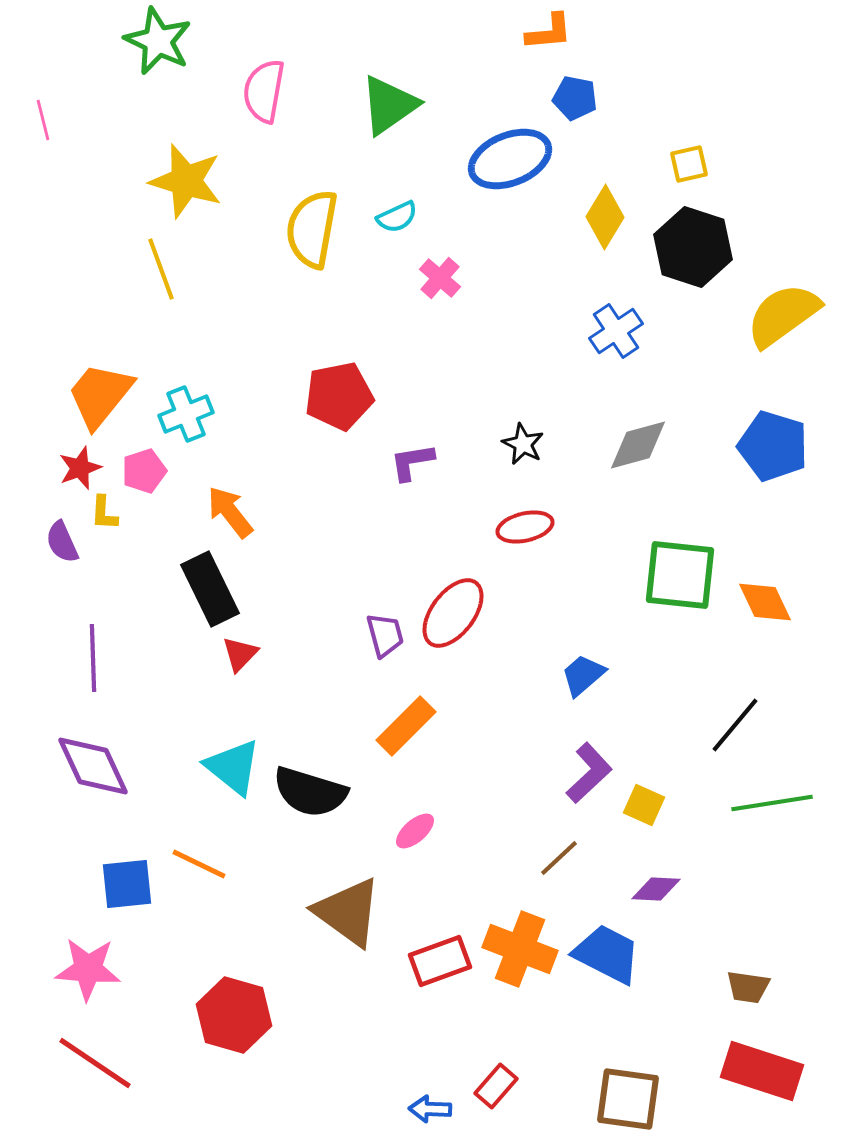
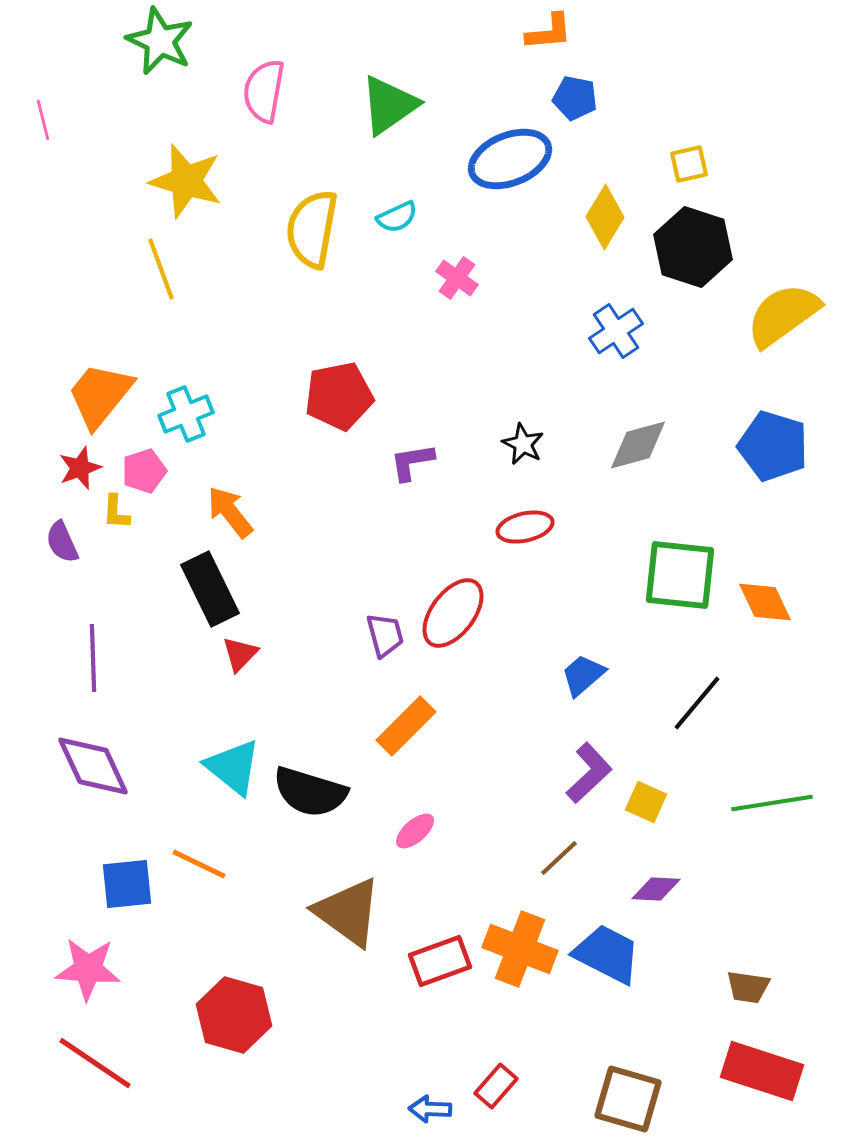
green star at (158, 41): moved 2 px right
pink cross at (440, 278): moved 17 px right; rotated 6 degrees counterclockwise
yellow L-shape at (104, 513): moved 12 px right, 1 px up
black line at (735, 725): moved 38 px left, 22 px up
yellow square at (644, 805): moved 2 px right, 3 px up
brown square at (628, 1099): rotated 8 degrees clockwise
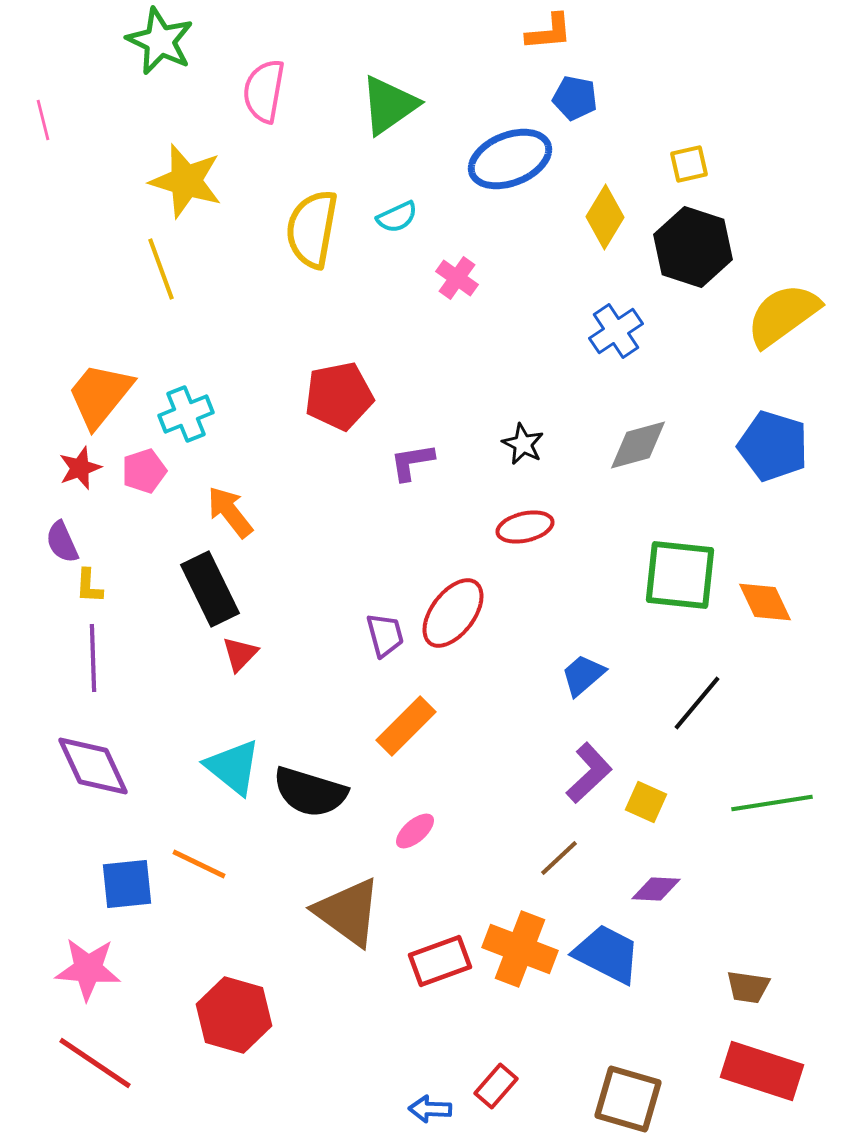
yellow L-shape at (116, 512): moved 27 px left, 74 px down
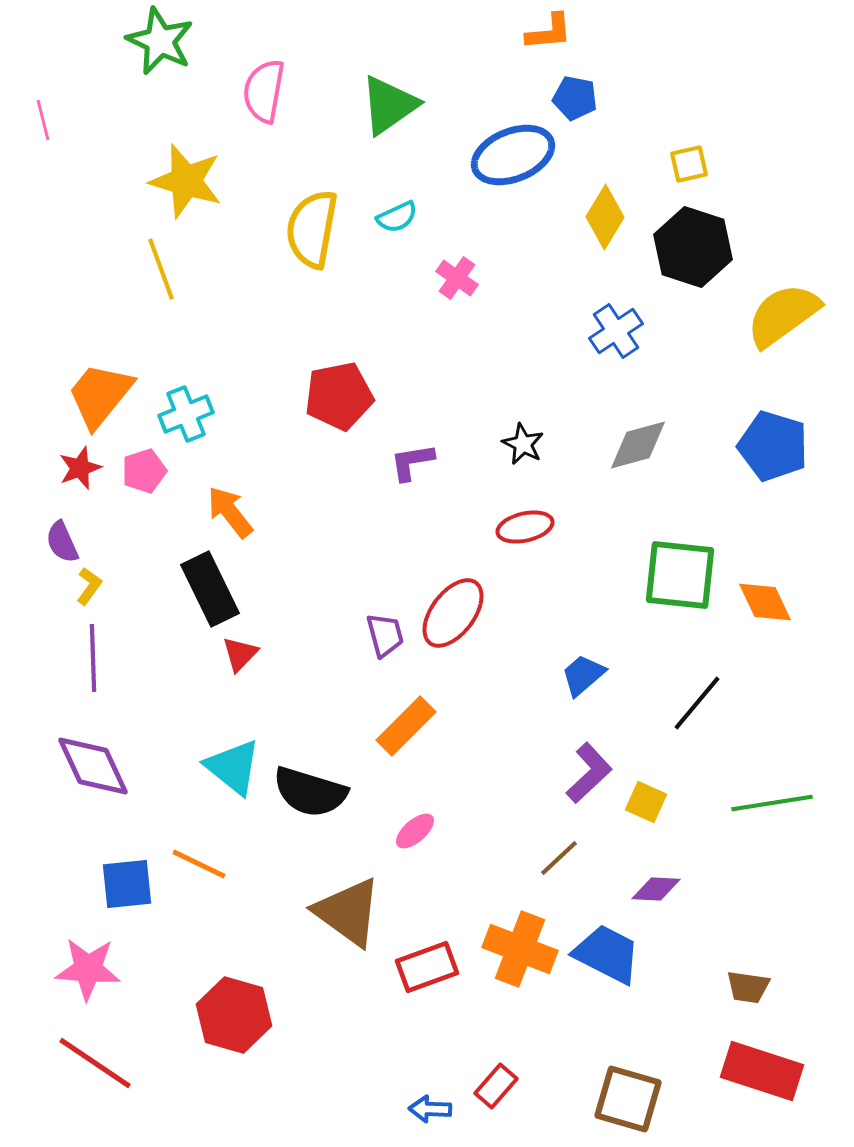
blue ellipse at (510, 159): moved 3 px right, 4 px up
yellow L-shape at (89, 586): rotated 147 degrees counterclockwise
red rectangle at (440, 961): moved 13 px left, 6 px down
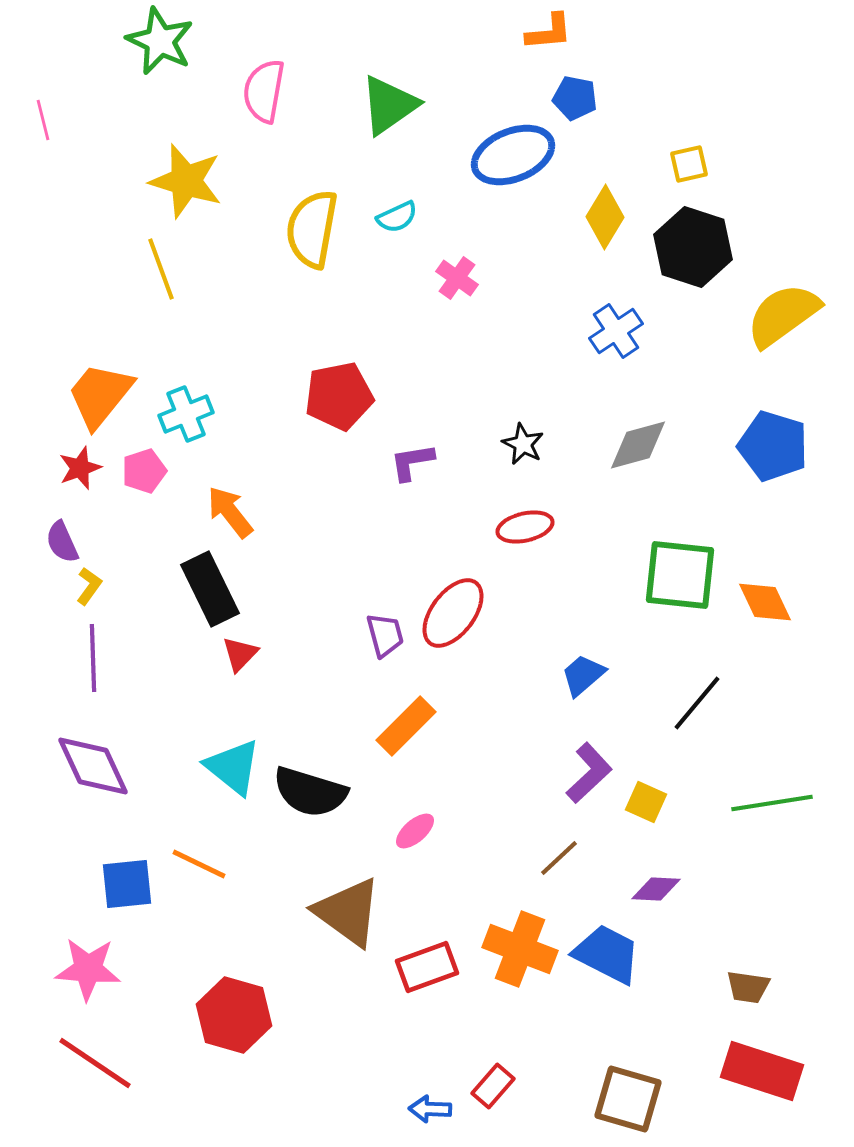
red rectangle at (496, 1086): moved 3 px left
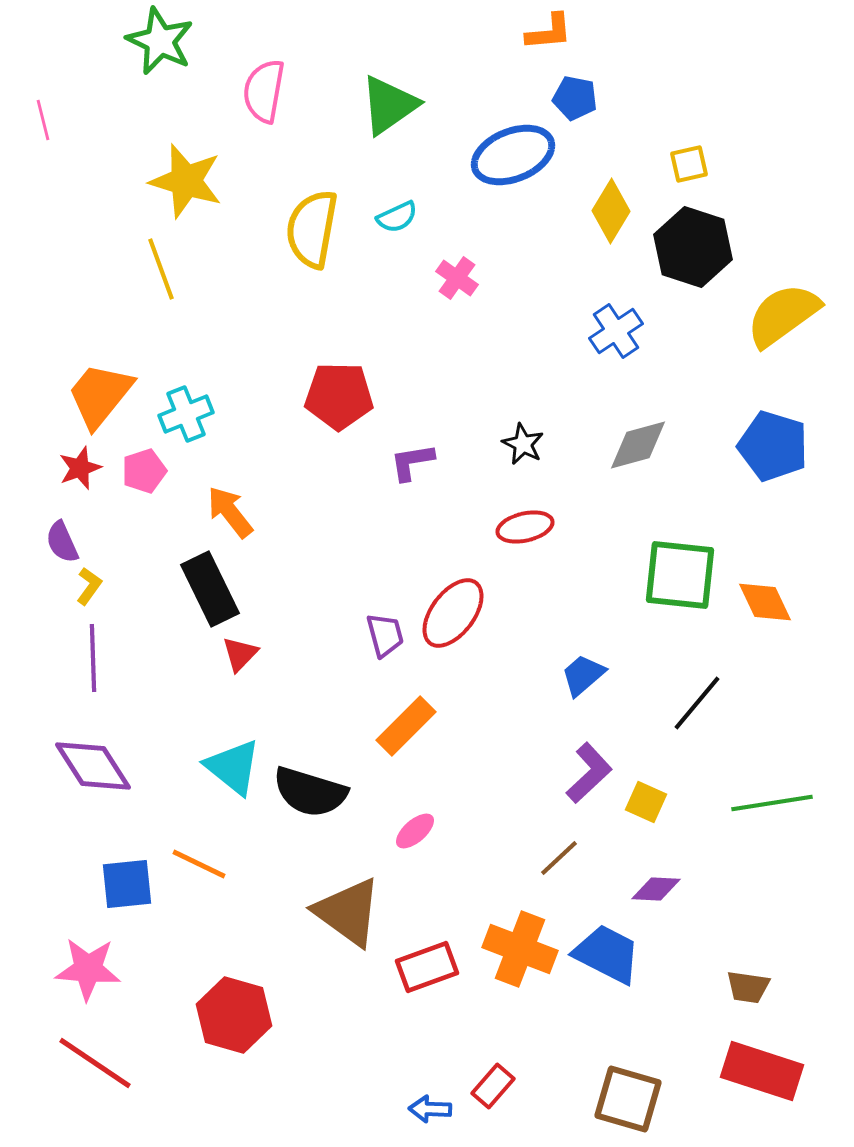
yellow diamond at (605, 217): moved 6 px right, 6 px up
red pentagon at (339, 396): rotated 12 degrees clockwise
purple diamond at (93, 766): rotated 8 degrees counterclockwise
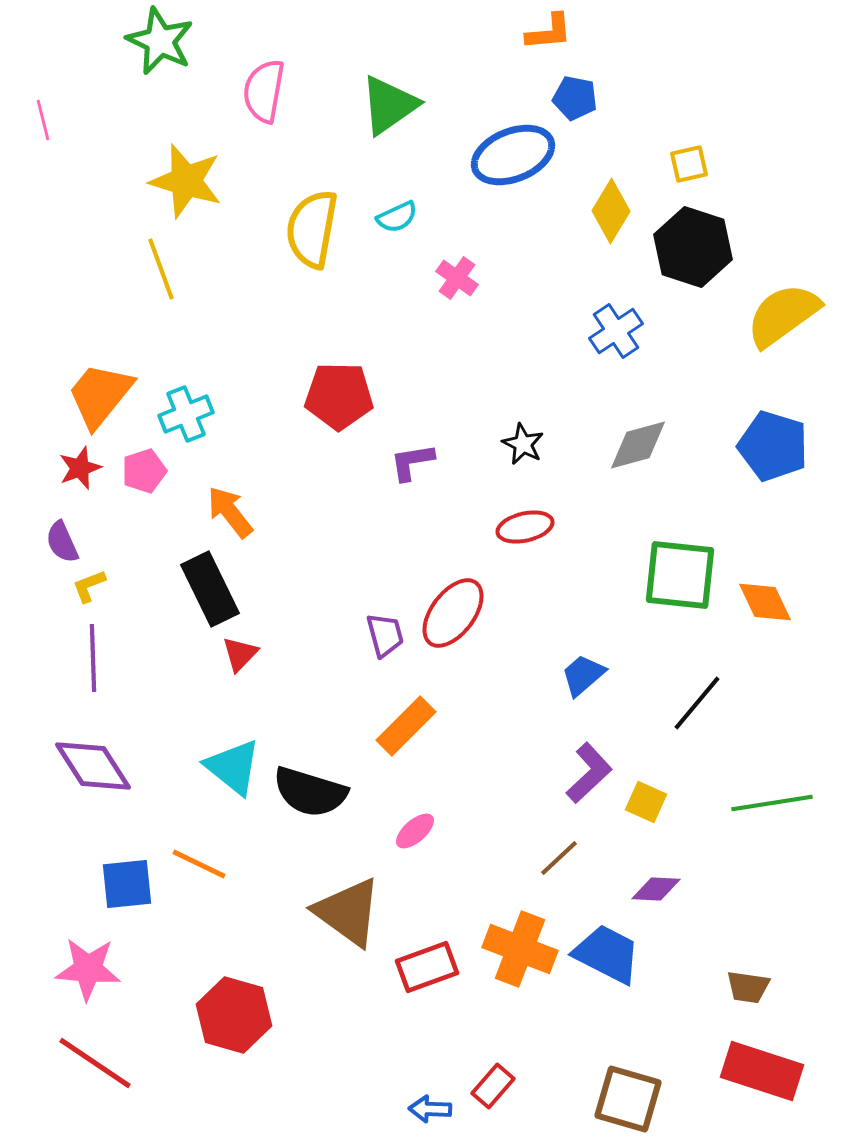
yellow L-shape at (89, 586): rotated 147 degrees counterclockwise
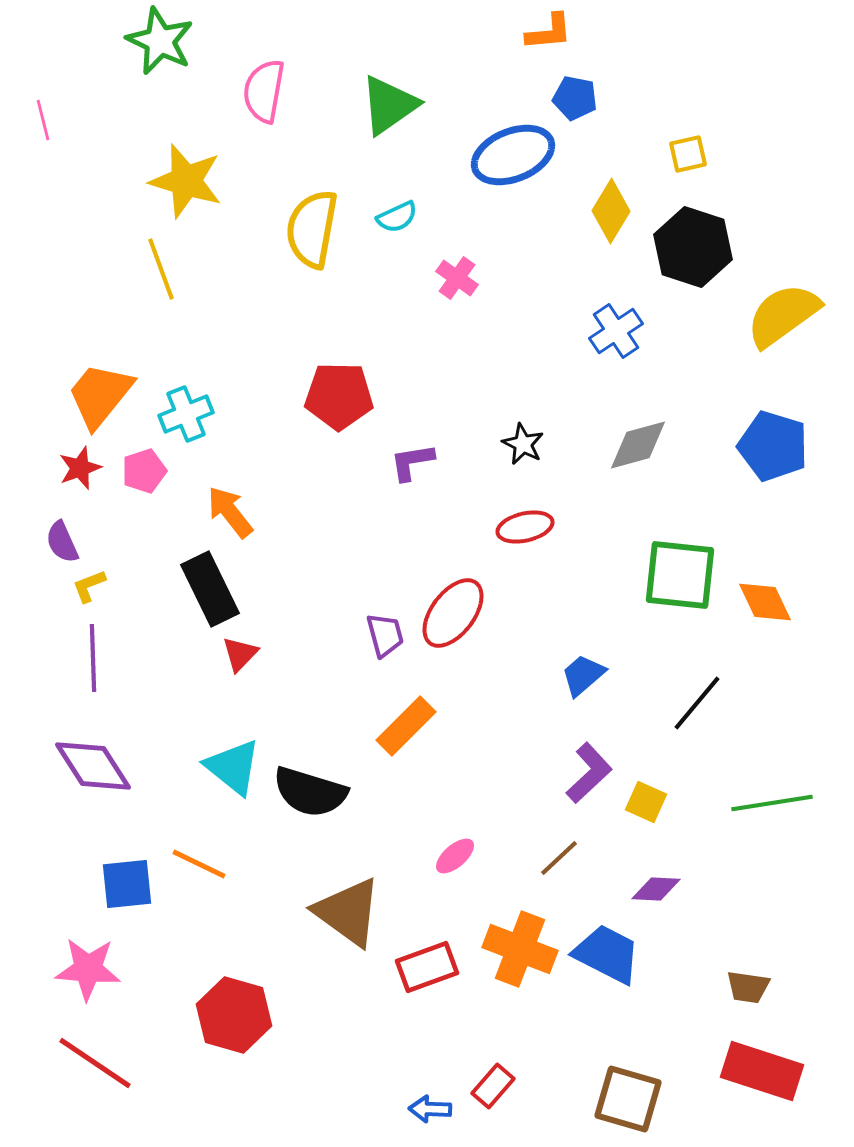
yellow square at (689, 164): moved 1 px left, 10 px up
pink ellipse at (415, 831): moved 40 px right, 25 px down
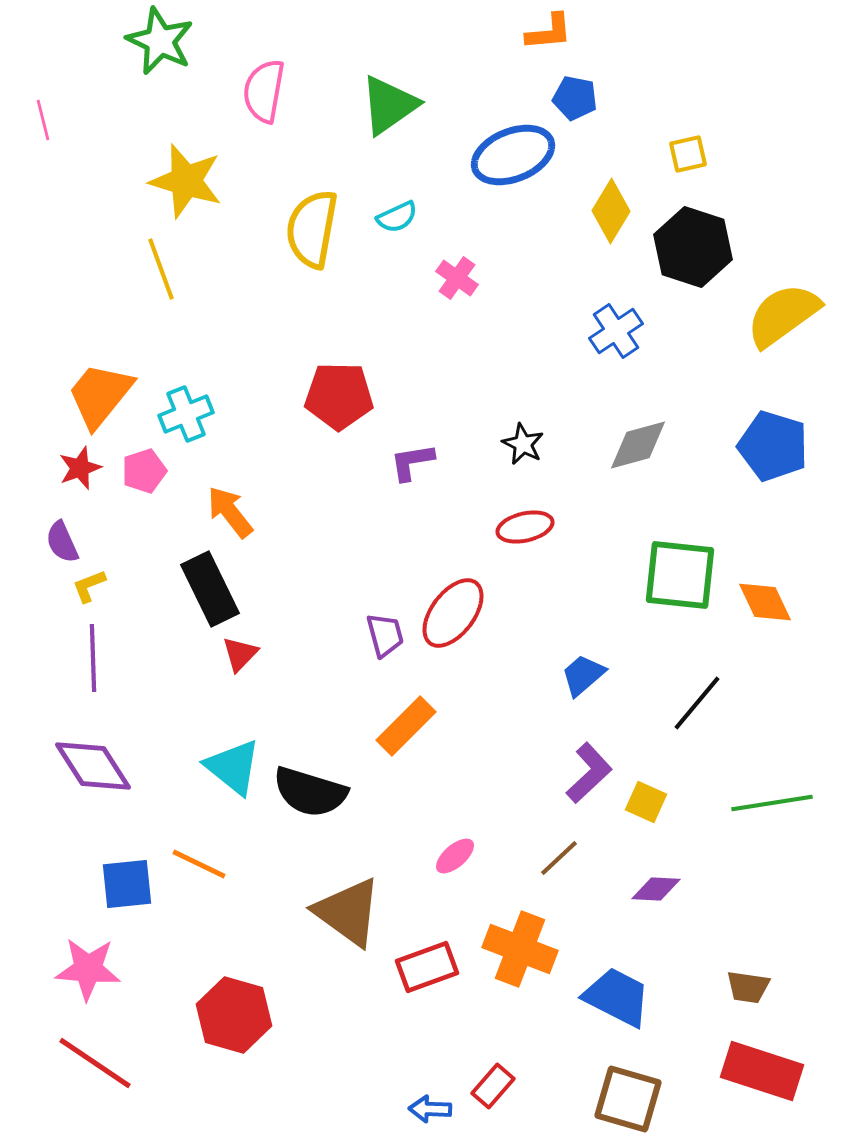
blue trapezoid at (607, 954): moved 10 px right, 43 px down
